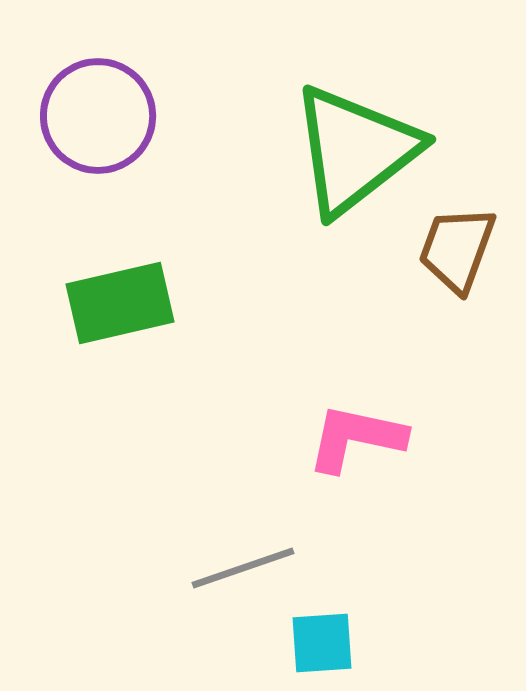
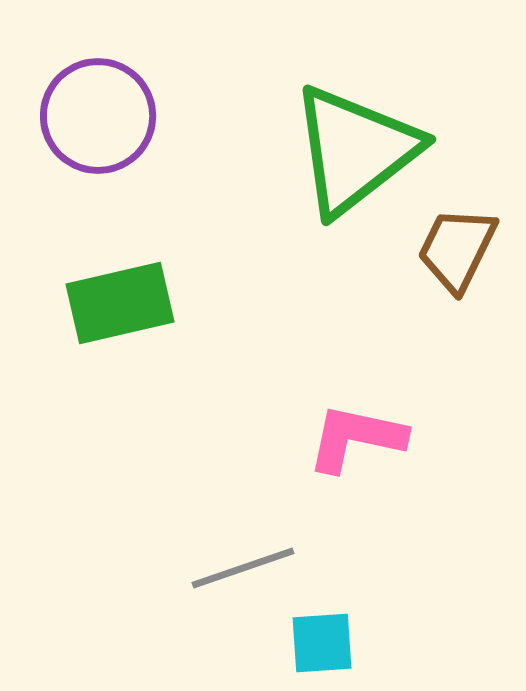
brown trapezoid: rotated 6 degrees clockwise
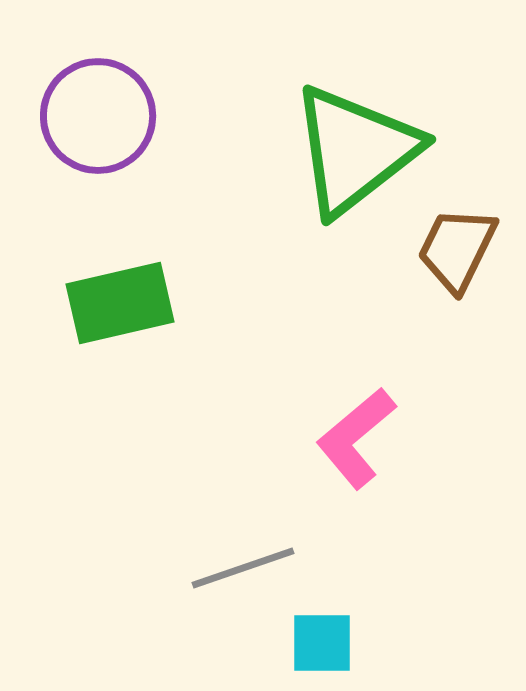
pink L-shape: rotated 52 degrees counterclockwise
cyan square: rotated 4 degrees clockwise
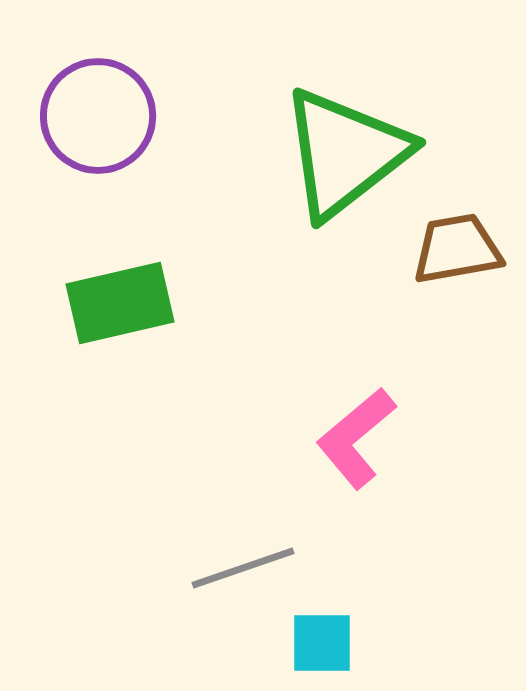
green triangle: moved 10 px left, 3 px down
brown trapezoid: rotated 54 degrees clockwise
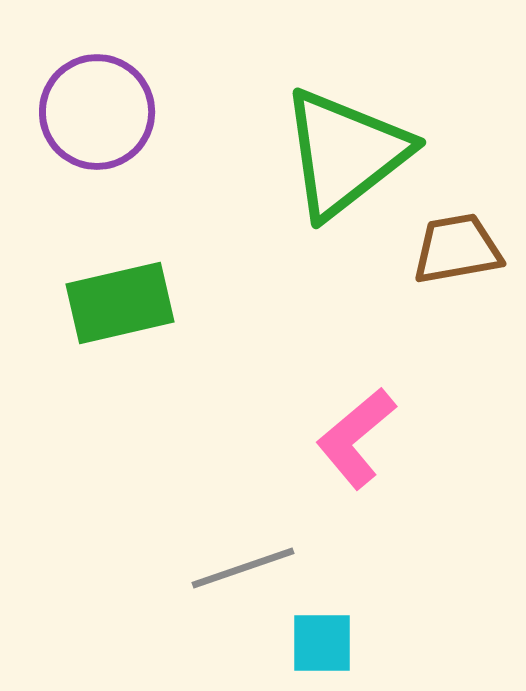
purple circle: moved 1 px left, 4 px up
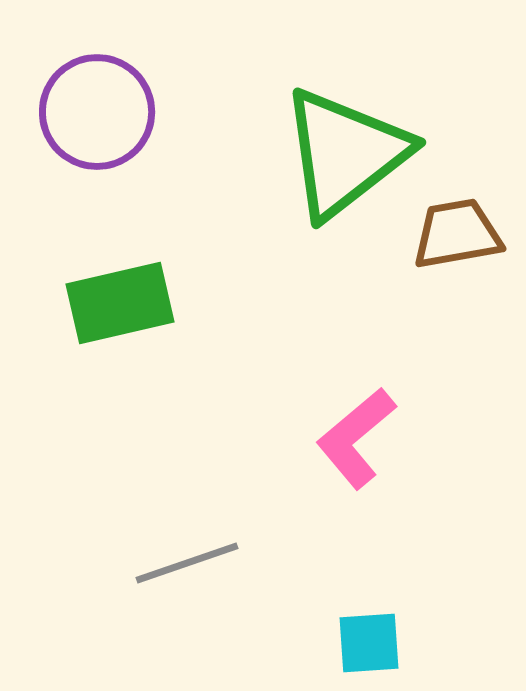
brown trapezoid: moved 15 px up
gray line: moved 56 px left, 5 px up
cyan square: moved 47 px right; rotated 4 degrees counterclockwise
